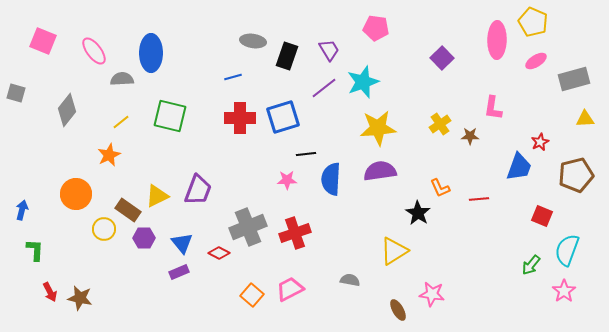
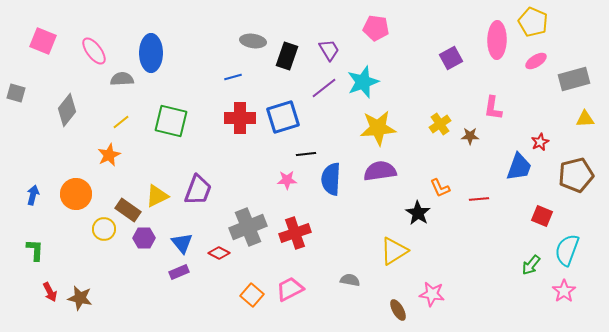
purple square at (442, 58): moved 9 px right; rotated 15 degrees clockwise
green square at (170, 116): moved 1 px right, 5 px down
blue arrow at (22, 210): moved 11 px right, 15 px up
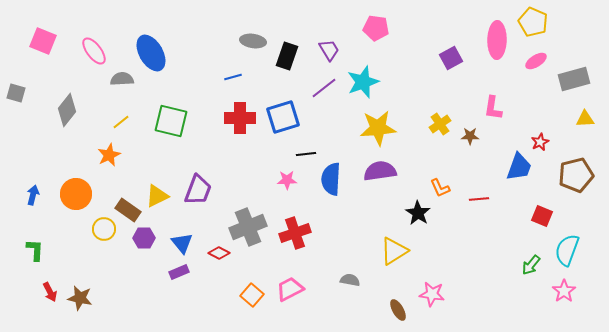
blue ellipse at (151, 53): rotated 30 degrees counterclockwise
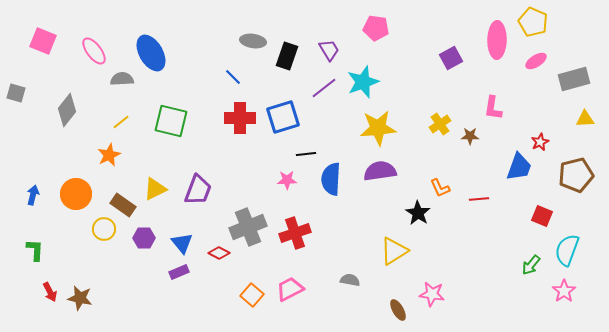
blue line at (233, 77): rotated 60 degrees clockwise
yellow triangle at (157, 196): moved 2 px left, 7 px up
brown rectangle at (128, 210): moved 5 px left, 5 px up
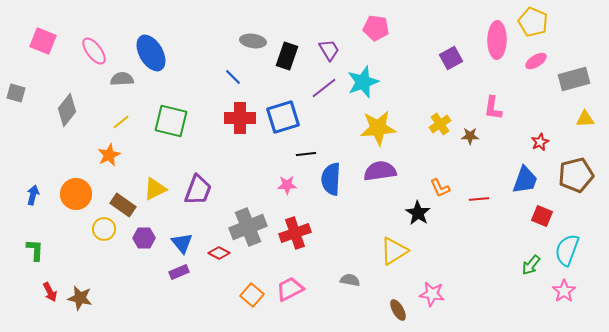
blue trapezoid at (519, 167): moved 6 px right, 13 px down
pink star at (287, 180): moved 5 px down
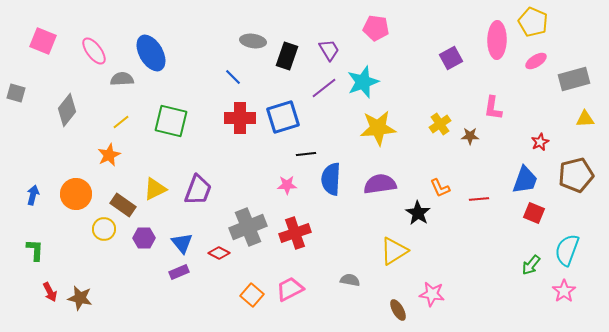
purple semicircle at (380, 171): moved 13 px down
red square at (542, 216): moved 8 px left, 3 px up
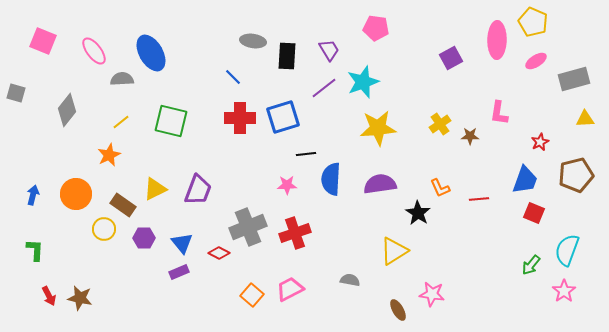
black rectangle at (287, 56): rotated 16 degrees counterclockwise
pink L-shape at (493, 108): moved 6 px right, 5 px down
red arrow at (50, 292): moved 1 px left, 4 px down
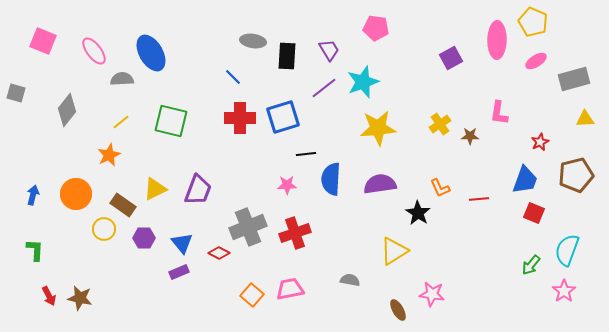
pink trapezoid at (290, 289): rotated 16 degrees clockwise
